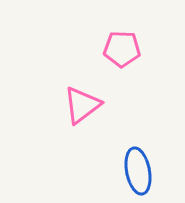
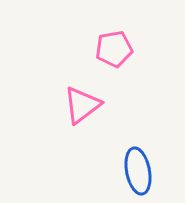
pink pentagon: moved 8 px left; rotated 12 degrees counterclockwise
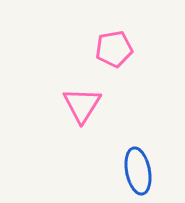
pink triangle: rotated 21 degrees counterclockwise
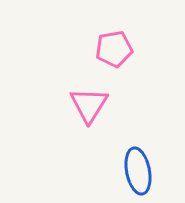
pink triangle: moved 7 px right
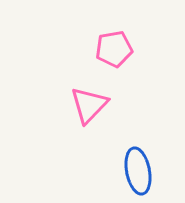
pink triangle: rotated 12 degrees clockwise
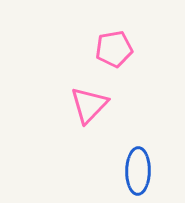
blue ellipse: rotated 12 degrees clockwise
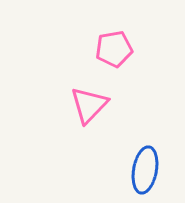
blue ellipse: moved 7 px right, 1 px up; rotated 9 degrees clockwise
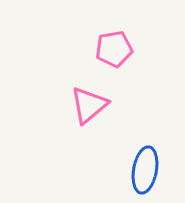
pink triangle: rotated 6 degrees clockwise
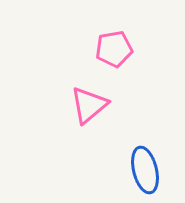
blue ellipse: rotated 24 degrees counterclockwise
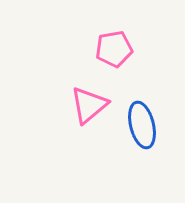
blue ellipse: moved 3 px left, 45 px up
